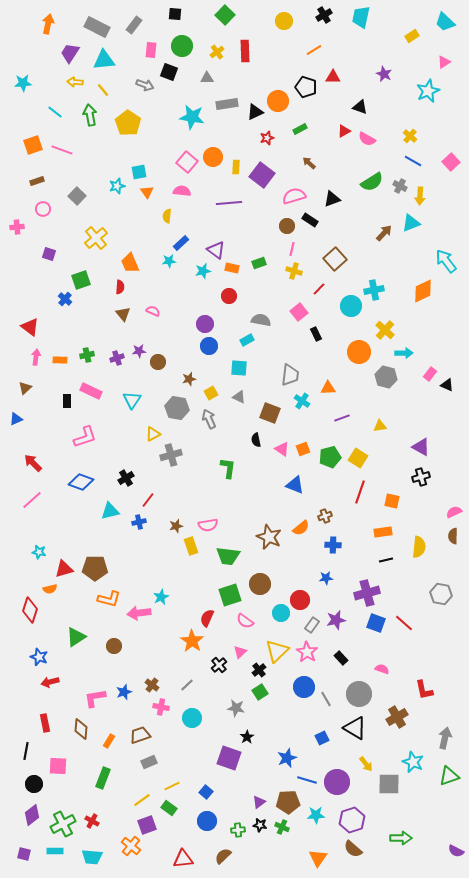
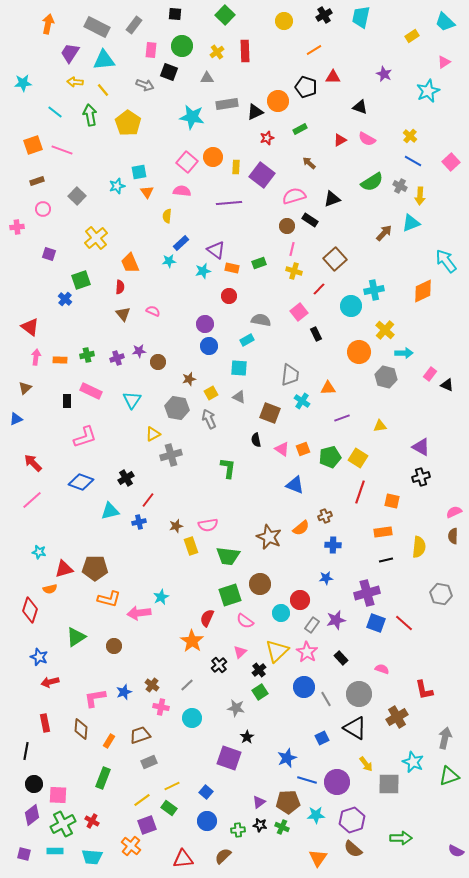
red triangle at (344, 131): moved 4 px left, 9 px down
pink square at (58, 766): moved 29 px down
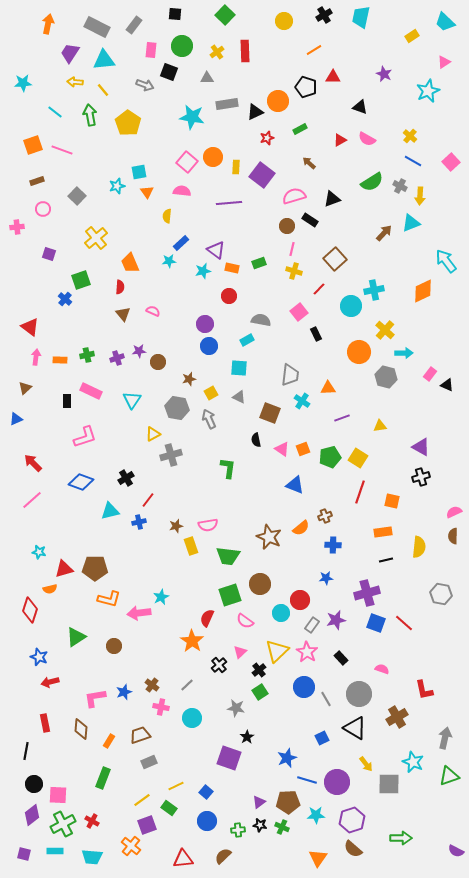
yellow line at (172, 786): moved 4 px right
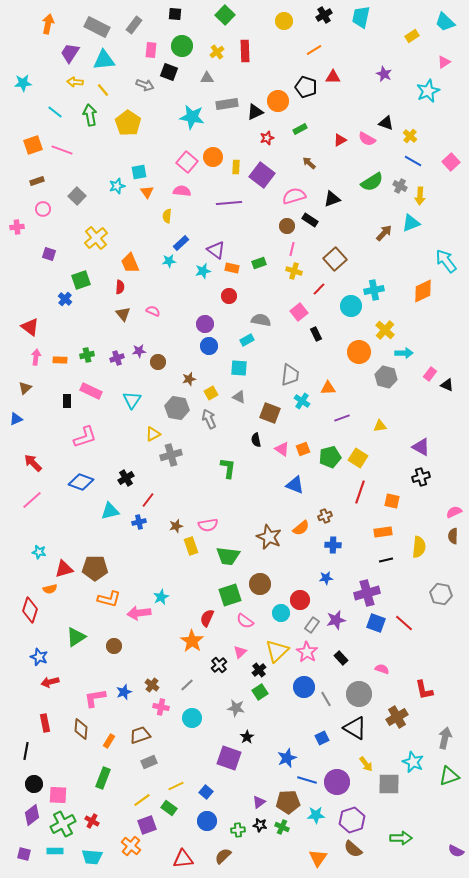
black triangle at (360, 107): moved 26 px right, 16 px down
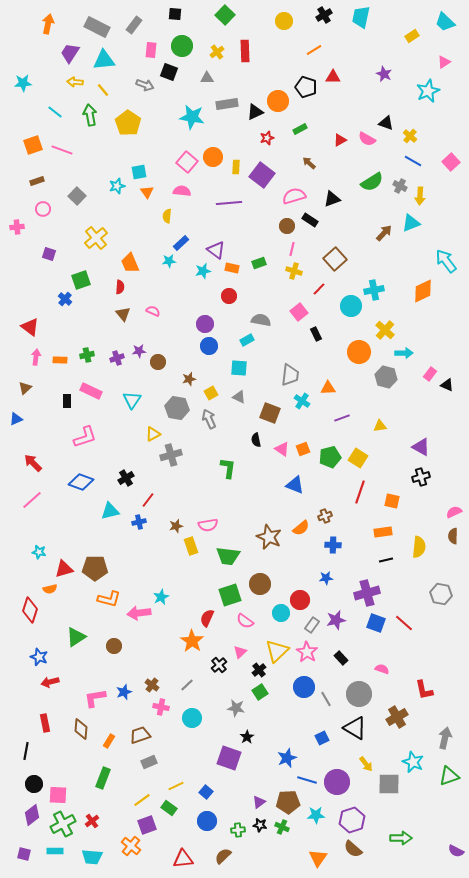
red cross at (92, 821): rotated 24 degrees clockwise
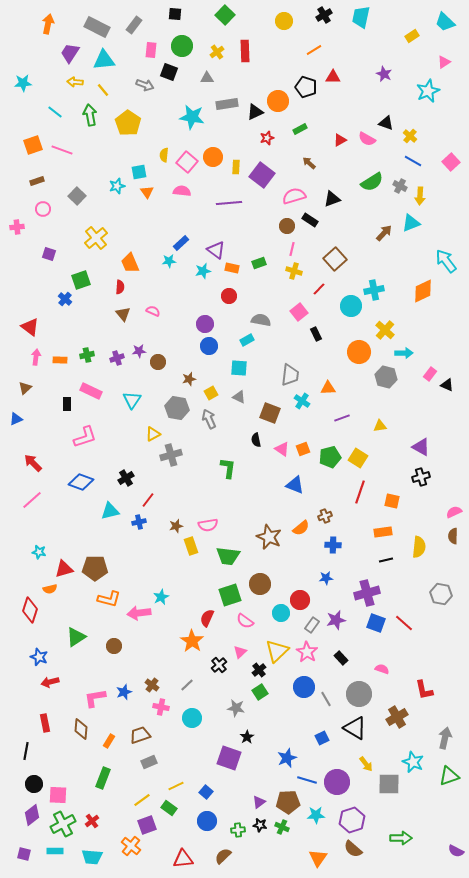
yellow semicircle at (167, 216): moved 3 px left, 61 px up
black rectangle at (67, 401): moved 3 px down
